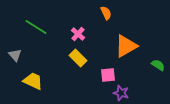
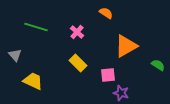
orange semicircle: rotated 32 degrees counterclockwise
green line: rotated 15 degrees counterclockwise
pink cross: moved 1 px left, 2 px up
yellow rectangle: moved 5 px down
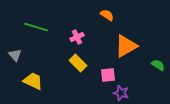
orange semicircle: moved 1 px right, 2 px down
pink cross: moved 5 px down; rotated 24 degrees clockwise
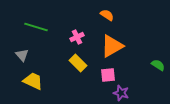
orange triangle: moved 14 px left
gray triangle: moved 7 px right
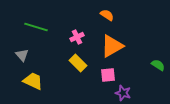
purple star: moved 2 px right
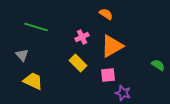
orange semicircle: moved 1 px left, 1 px up
pink cross: moved 5 px right
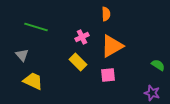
orange semicircle: rotated 56 degrees clockwise
yellow rectangle: moved 1 px up
purple star: moved 29 px right
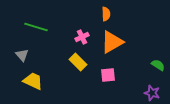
orange triangle: moved 4 px up
